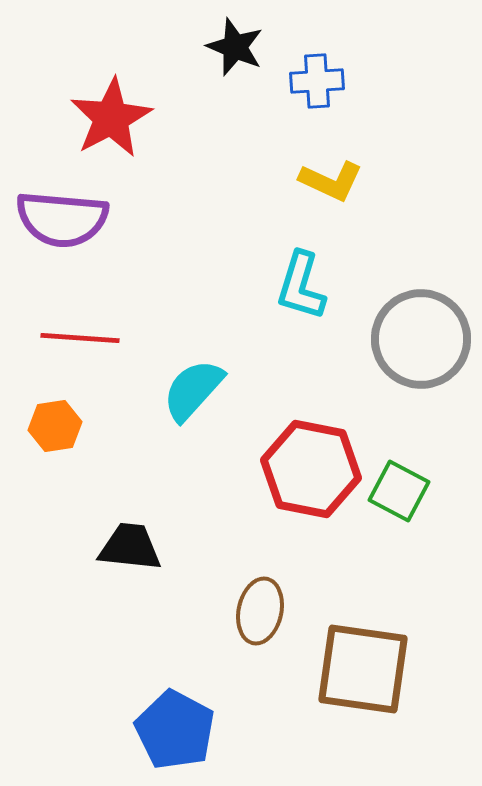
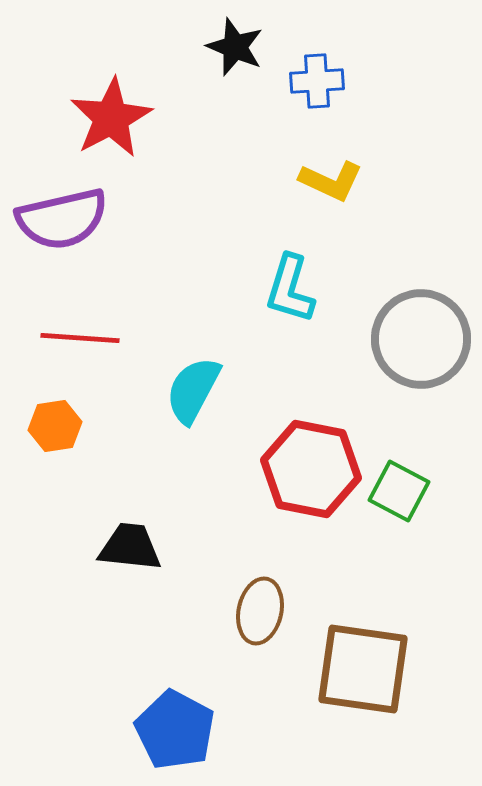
purple semicircle: rotated 18 degrees counterclockwise
cyan L-shape: moved 11 px left, 3 px down
cyan semicircle: rotated 14 degrees counterclockwise
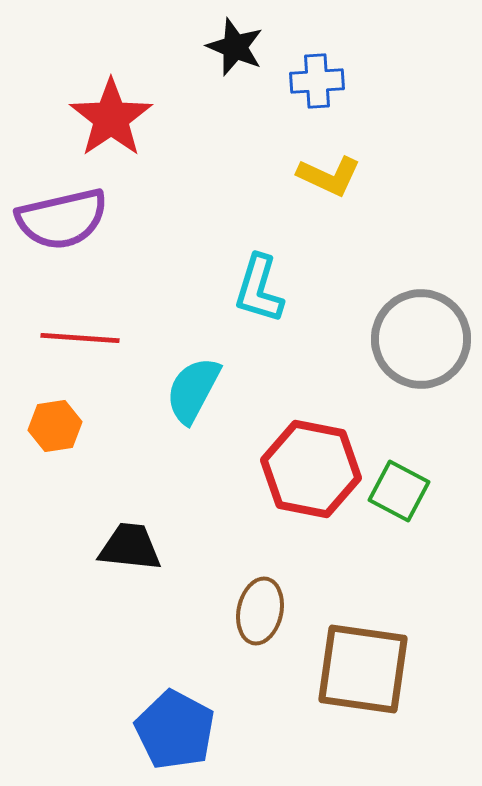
red star: rotated 6 degrees counterclockwise
yellow L-shape: moved 2 px left, 5 px up
cyan L-shape: moved 31 px left
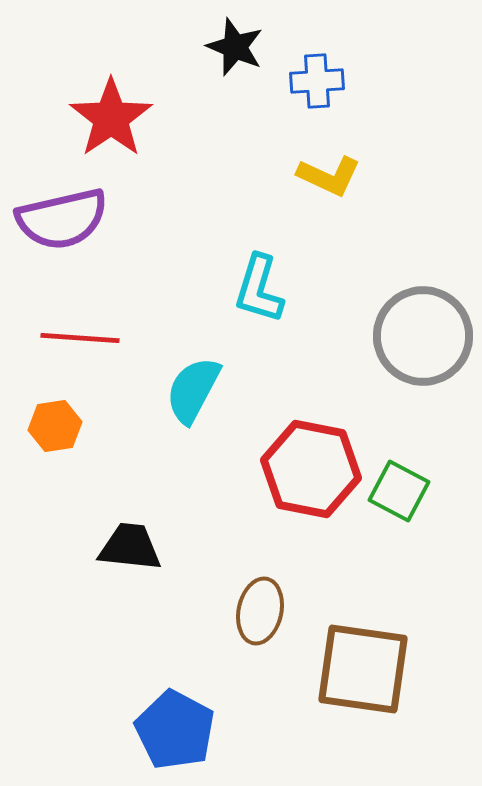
gray circle: moved 2 px right, 3 px up
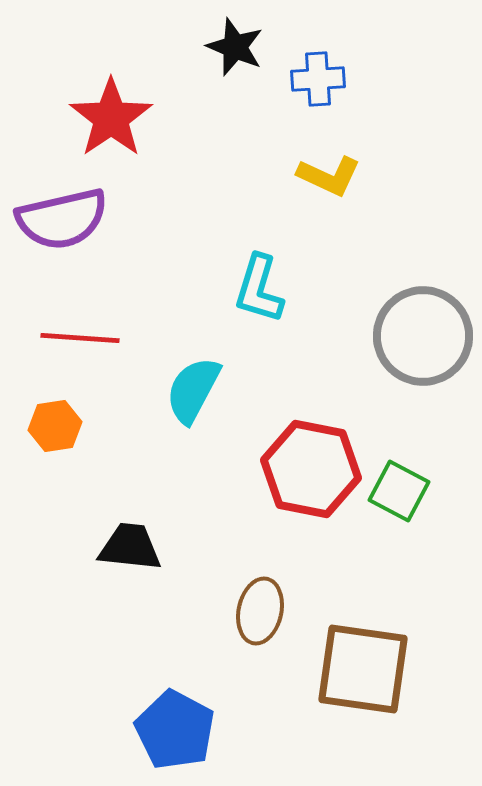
blue cross: moved 1 px right, 2 px up
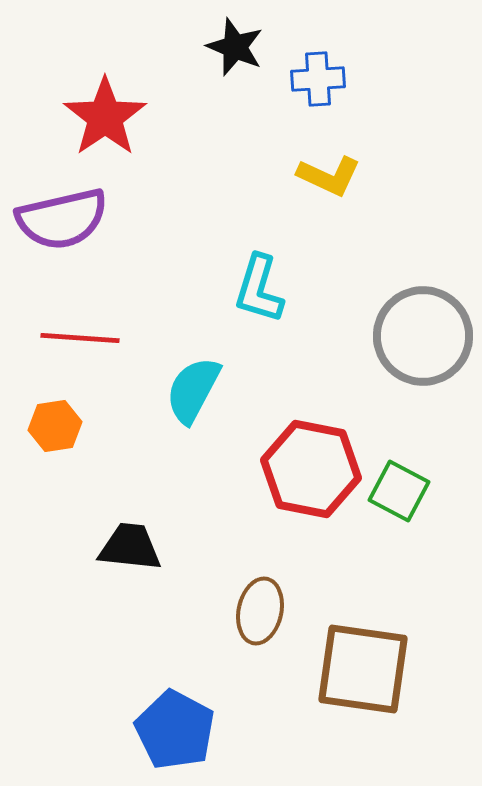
red star: moved 6 px left, 1 px up
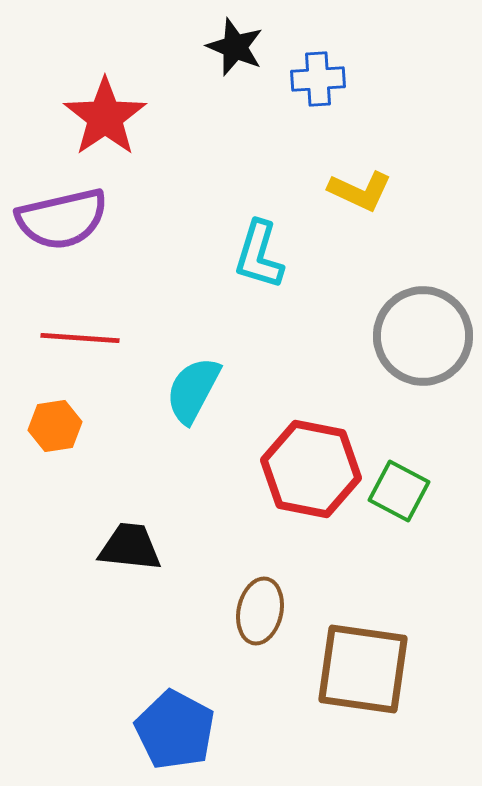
yellow L-shape: moved 31 px right, 15 px down
cyan L-shape: moved 34 px up
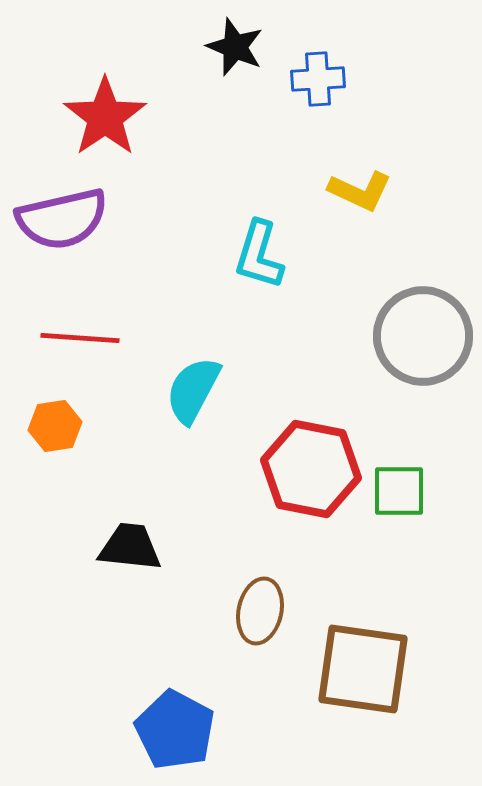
green square: rotated 28 degrees counterclockwise
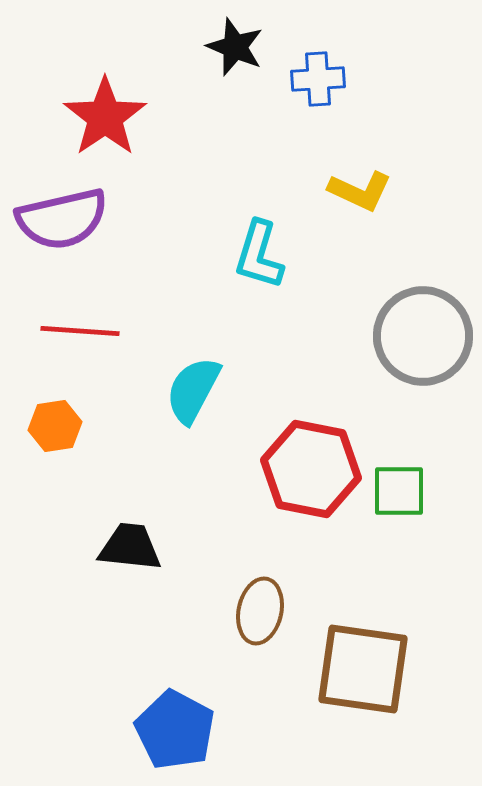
red line: moved 7 px up
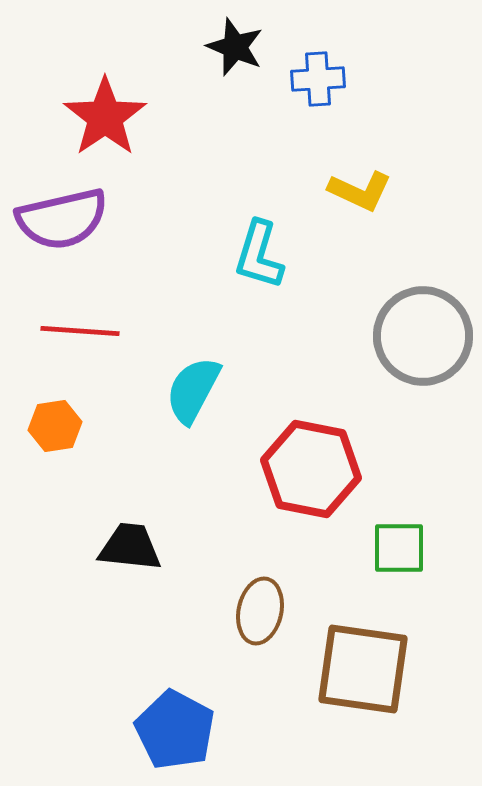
green square: moved 57 px down
